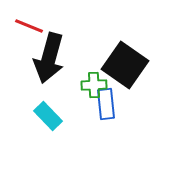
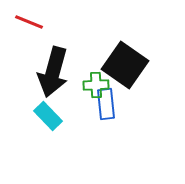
red line: moved 4 px up
black arrow: moved 4 px right, 14 px down
green cross: moved 2 px right
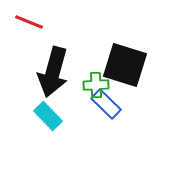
black square: rotated 18 degrees counterclockwise
blue rectangle: rotated 40 degrees counterclockwise
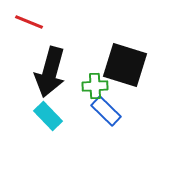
black arrow: moved 3 px left
green cross: moved 1 px left, 1 px down
blue rectangle: moved 7 px down
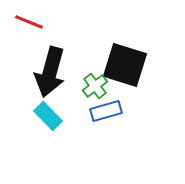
green cross: rotated 35 degrees counterclockwise
blue rectangle: rotated 60 degrees counterclockwise
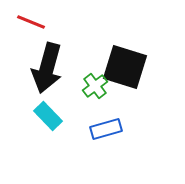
red line: moved 2 px right
black square: moved 2 px down
black arrow: moved 3 px left, 4 px up
blue rectangle: moved 18 px down
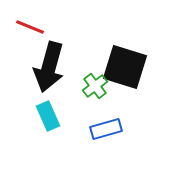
red line: moved 1 px left, 5 px down
black arrow: moved 2 px right, 1 px up
cyan rectangle: rotated 20 degrees clockwise
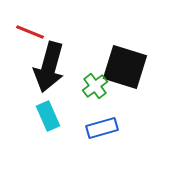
red line: moved 5 px down
blue rectangle: moved 4 px left, 1 px up
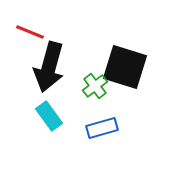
cyan rectangle: moved 1 px right; rotated 12 degrees counterclockwise
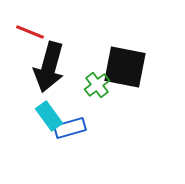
black square: rotated 6 degrees counterclockwise
green cross: moved 2 px right, 1 px up
blue rectangle: moved 32 px left
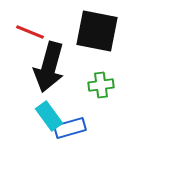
black square: moved 28 px left, 36 px up
green cross: moved 4 px right; rotated 30 degrees clockwise
